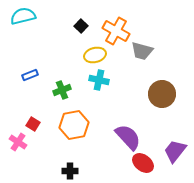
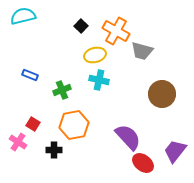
blue rectangle: rotated 42 degrees clockwise
black cross: moved 16 px left, 21 px up
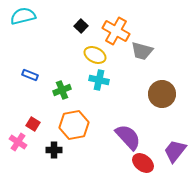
yellow ellipse: rotated 40 degrees clockwise
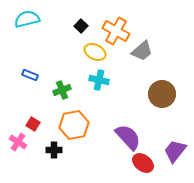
cyan semicircle: moved 4 px right, 3 px down
gray trapezoid: rotated 55 degrees counterclockwise
yellow ellipse: moved 3 px up
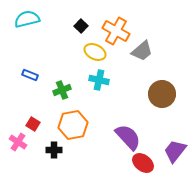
orange hexagon: moved 1 px left
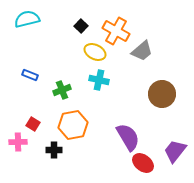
purple semicircle: rotated 12 degrees clockwise
pink cross: rotated 36 degrees counterclockwise
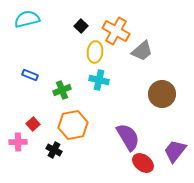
yellow ellipse: rotated 70 degrees clockwise
red square: rotated 16 degrees clockwise
black cross: rotated 28 degrees clockwise
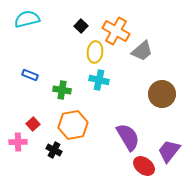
green cross: rotated 30 degrees clockwise
purple trapezoid: moved 6 px left
red ellipse: moved 1 px right, 3 px down
